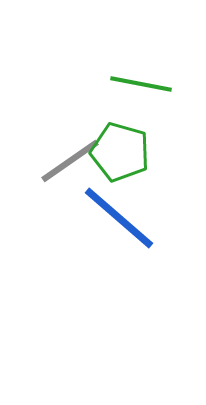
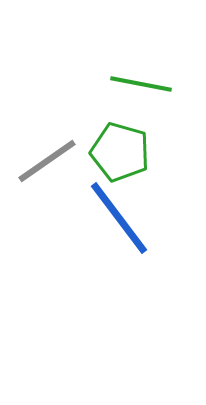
gray line: moved 23 px left
blue line: rotated 12 degrees clockwise
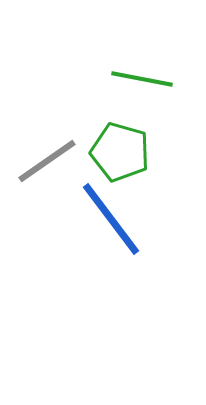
green line: moved 1 px right, 5 px up
blue line: moved 8 px left, 1 px down
